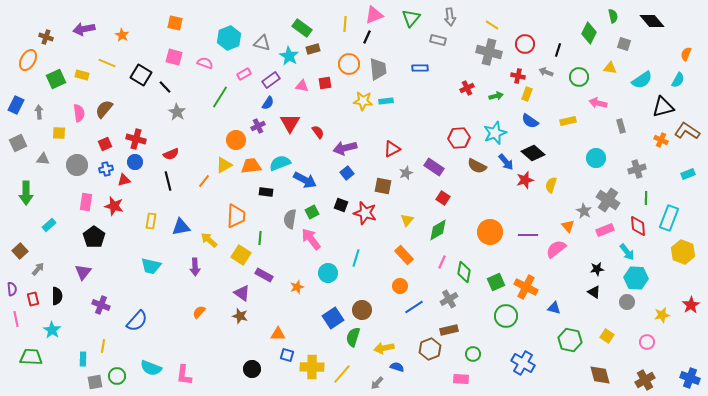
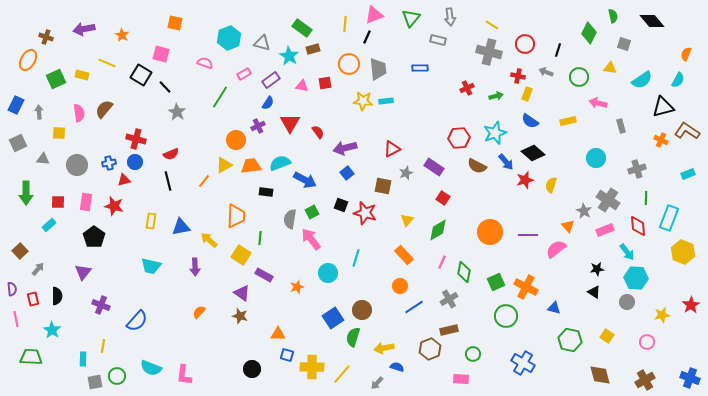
pink square at (174, 57): moved 13 px left, 3 px up
red square at (105, 144): moved 47 px left, 58 px down; rotated 24 degrees clockwise
blue cross at (106, 169): moved 3 px right, 6 px up
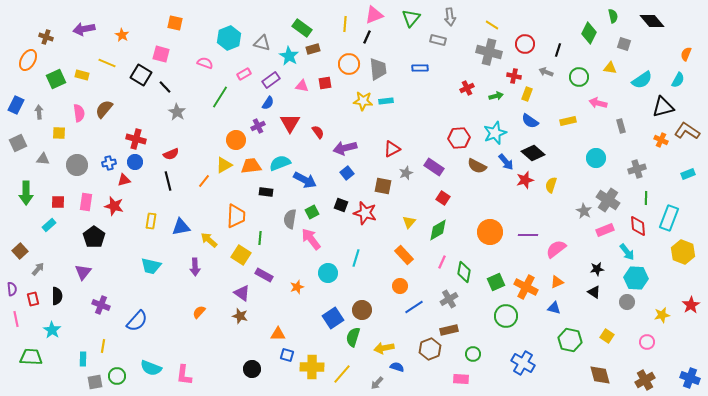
red cross at (518, 76): moved 4 px left
yellow triangle at (407, 220): moved 2 px right, 2 px down
orange triangle at (568, 226): moved 11 px left, 56 px down; rotated 48 degrees clockwise
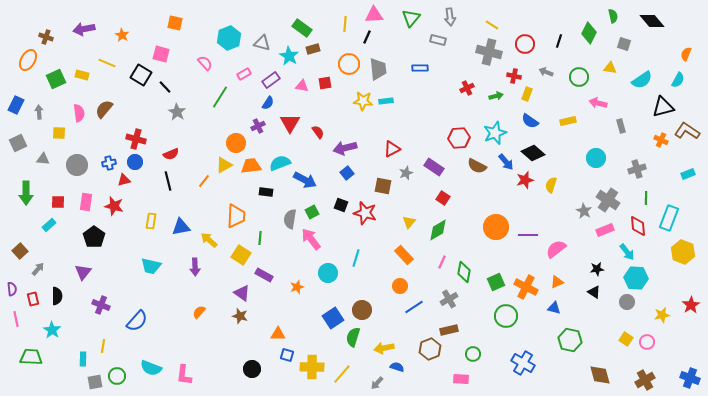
pink triangle at (374, 15): rotated 18 degrees clockwise
black line at (558, 50): moved 1 px right, 9 px up
pink semicircle at (205, 63): rotated 28 degrees clockwise
orange circle at (236, 140): moved 3 px down
orange circle at (490, 232): moved 6 px right, 5 px up
yellow square at (607, 336): moved 19 px right, 3 px down
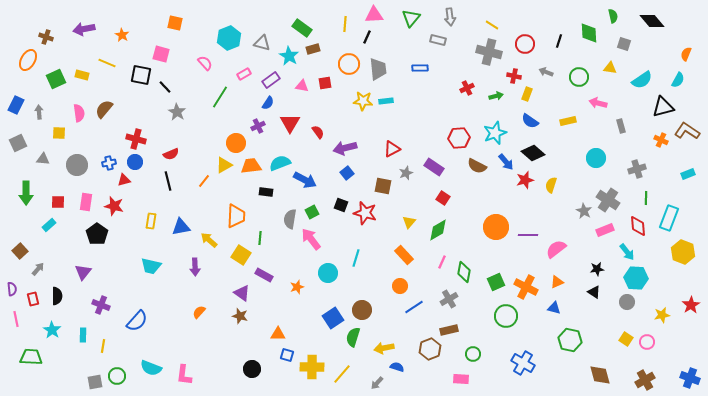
green diamond at (589, 33): rotated 30 degrees counterclockwise
black square at (141, 75): rotated 20 degrees counterclockwise
black pentagon at (94, 237): moved 3 px right, 3 px up
cyan rectangle at (83, 359): moved 24 px up
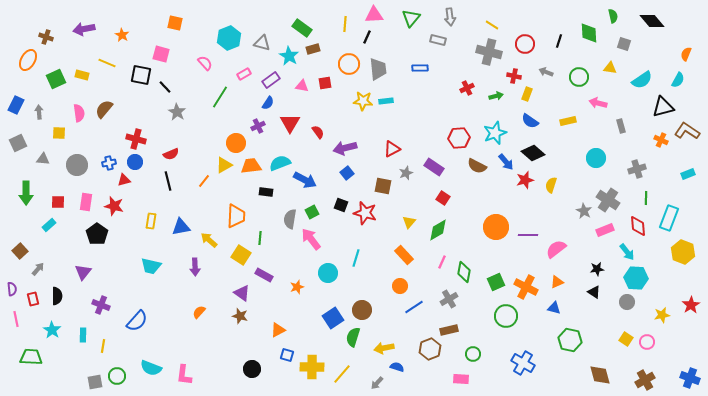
orange triangle at (278, 334): moved 4 px up; rotated 28 degrees counterclockwise
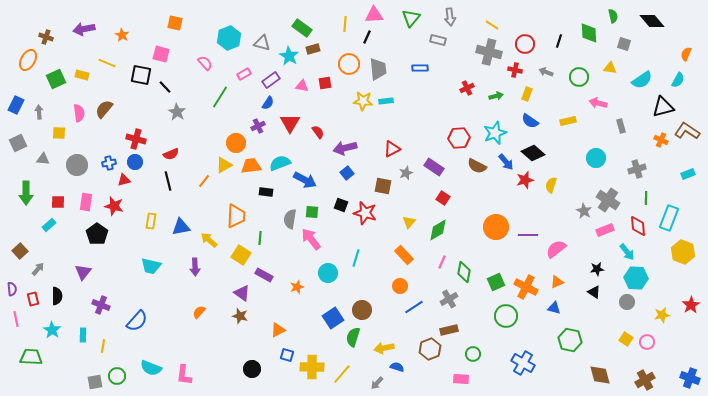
red cross at (514, 76): moved 1 px right, 6 px up
green square at (312, 212): rotated 32 degrees clockwise
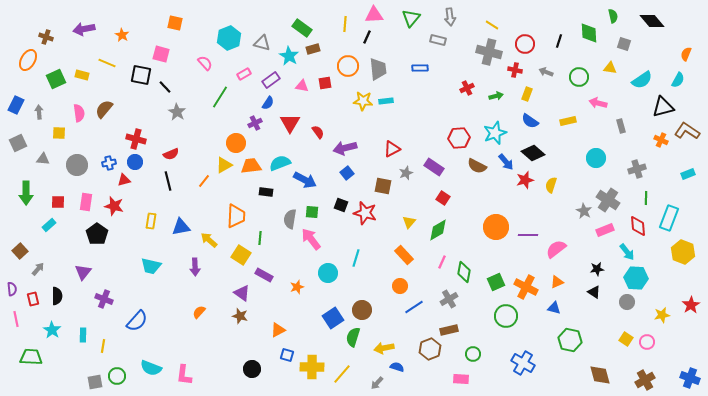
orange circle at (349, 64): moved 1 px left, 2 px down
purple cross at (258, 126): moved 3 px left, 3 px up
purple cross at (101, 305): moved 3 px right, 6 px up
